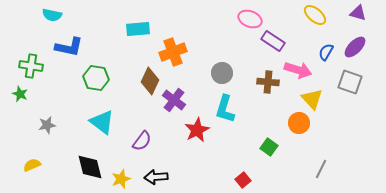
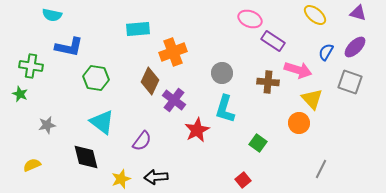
green square: moved 11 px left, 4 px up
black diamond: moved 4 px left, 10 px up
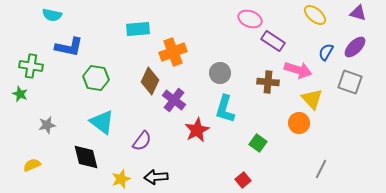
gray circle: moved 2 px left
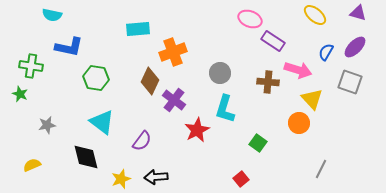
red square: moved 2 px left, 1 px up
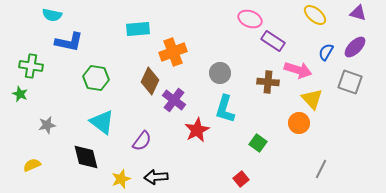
blue L-shape: moved 5 px up
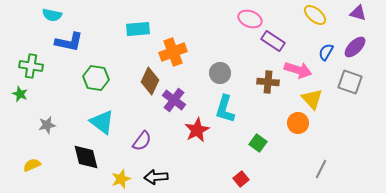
orange circle: moved 1 px left
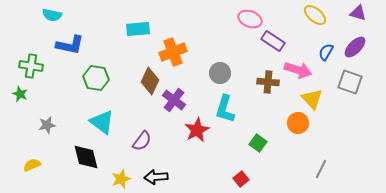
blue L-shape: moved 1 px right, 3 px down
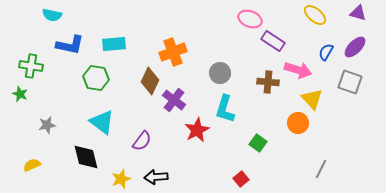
cyan rectangle: moved 24 px left, 15 px down
